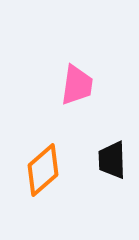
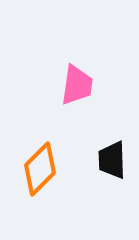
orange diamond: moved 3 px left, 1 px up; rotated 4 degrees counterclockwise
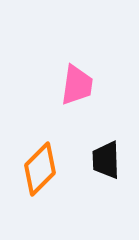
black trapezoid: moved 6 px left
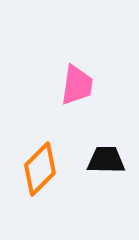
black trapezoid: rotated 93 degrees clockwise
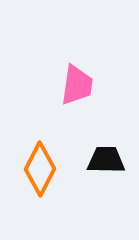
orange diamond: rotated 18 degrees counterclockwise
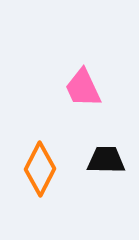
pink trapezoid: moved 6 px right, 3 px down; rotated 147 degrees clockwise
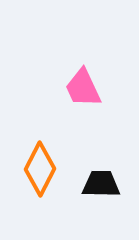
black trapezoid: moved 5 px left, 24 px down
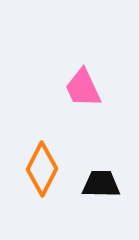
orange diamond: moved 2 px right
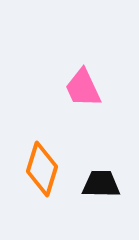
orange diamond: rotated 10 degrees counterclockwise
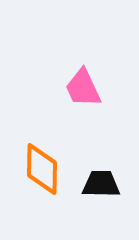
orange diamond: rotated 16 degrees counterclockwise
